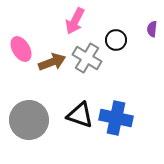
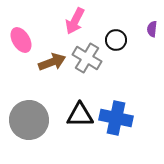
pink ellipse: moved 9 px up
black triangle: rotated 20 degrees counterclockwise
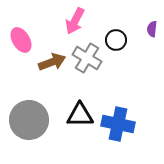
blue cross: moved 2 px right, 6 px down
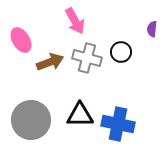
pink arrow: rotated 56 degrees counterclockwise
black circle: moved 5 px right, 12 px down
gray cross: rotated 16 degrees counterclockwise
brown arrow: moved 2 px left
gray circle: moved 2 px right
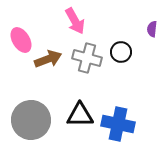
brown arrow: moved 2 px left, 3 px up
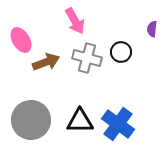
brown arrow: moved 2 px left, 3 px down
black triangle: moved 6 px down
blue cross: rotated 24 degrees clockwise
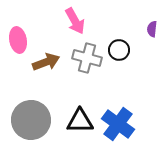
pink ellipse: moved 3 px left; rotated 20 degrees clockwise
black circle: moved 2 px left, 2 px up
